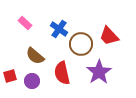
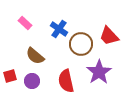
red semicircle: moved 4 px right, 8 px down
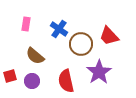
pink rectangle: moved 1 px right, 1 px down; rotated 56 degrees clockwise
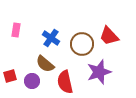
pink rectangle: moved 10 px left, 6 px down
blue cross: moved 8 px left, 9 px down
brown circle: moved 1 px right
brown semicircle: moved 10 px right, 8 px down
purple star: rotated 15 degrees clockwise
red semicircle: moved 1 px left, 1 px down
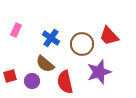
pink rectangle: rotated 16 degrees clockwise
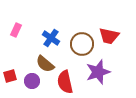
red trapezoid: rotated 35 degrees counterclockwise
purple star: moved 1 px left
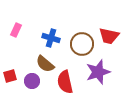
blue cross: rotated 18 degrees counterclockwise
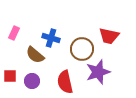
pink rectangle: moved 2 px left, 3 px down
brown circle: moved 5 px down
brown semicircle: moved 10 px left, 9 px up
red square: rotated 16 degrees clockwise
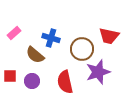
pink rectangle: rotated 24 degrees clockwise
